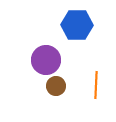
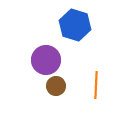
blue hexagon: moved 2 px left; rotated 16 degrees clockwise
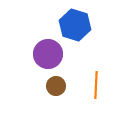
purple circle: moved 2 px right, 6 px up
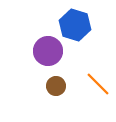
purple circle: moved 3 px up
orange line: moved 2 px right, 1 px up; rotated 48 degrees counterclockwise
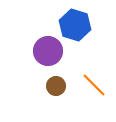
orange line: moved 4 px left, 1 px down
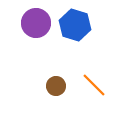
purple circle: moved 12 px left, 28 px up
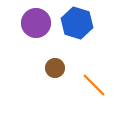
blue hexagon: moved 2 px right, 2 px up
brown circle: moved 1 px left, 18 px up
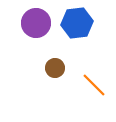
blue hexagon: rotated 24 degrees counterclockwise
